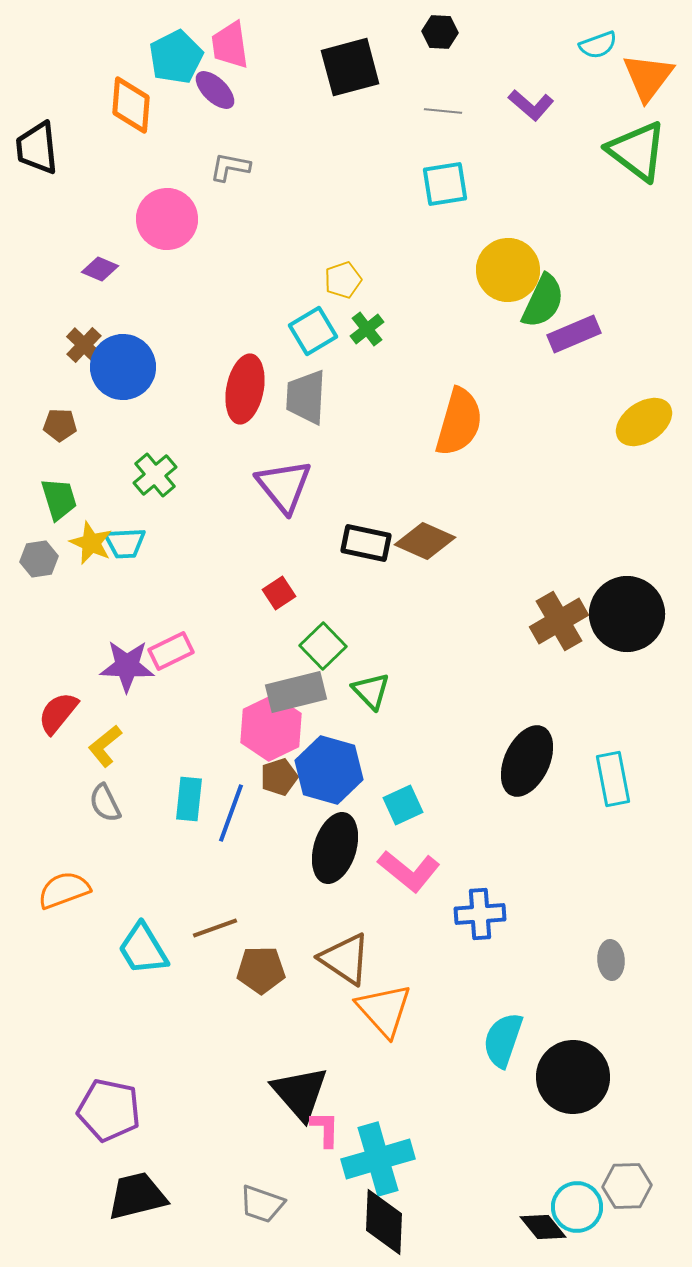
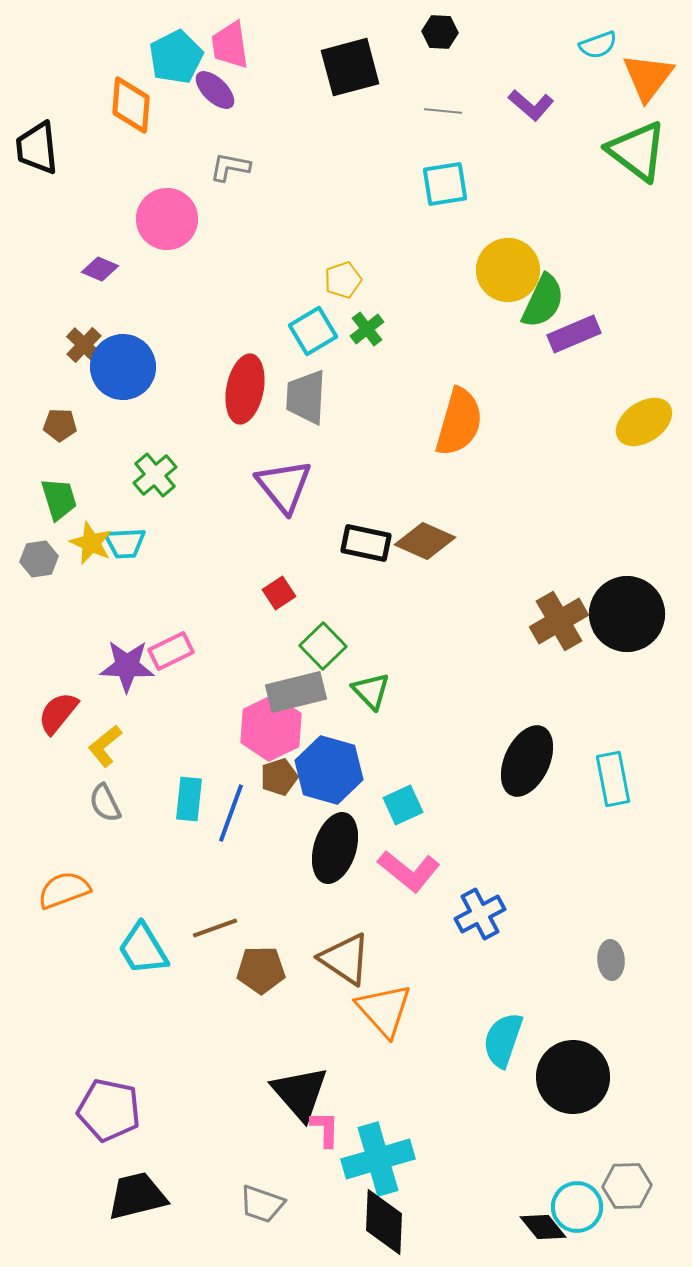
blue cross at (480, 914): rotated 24 degrees counterclockwise
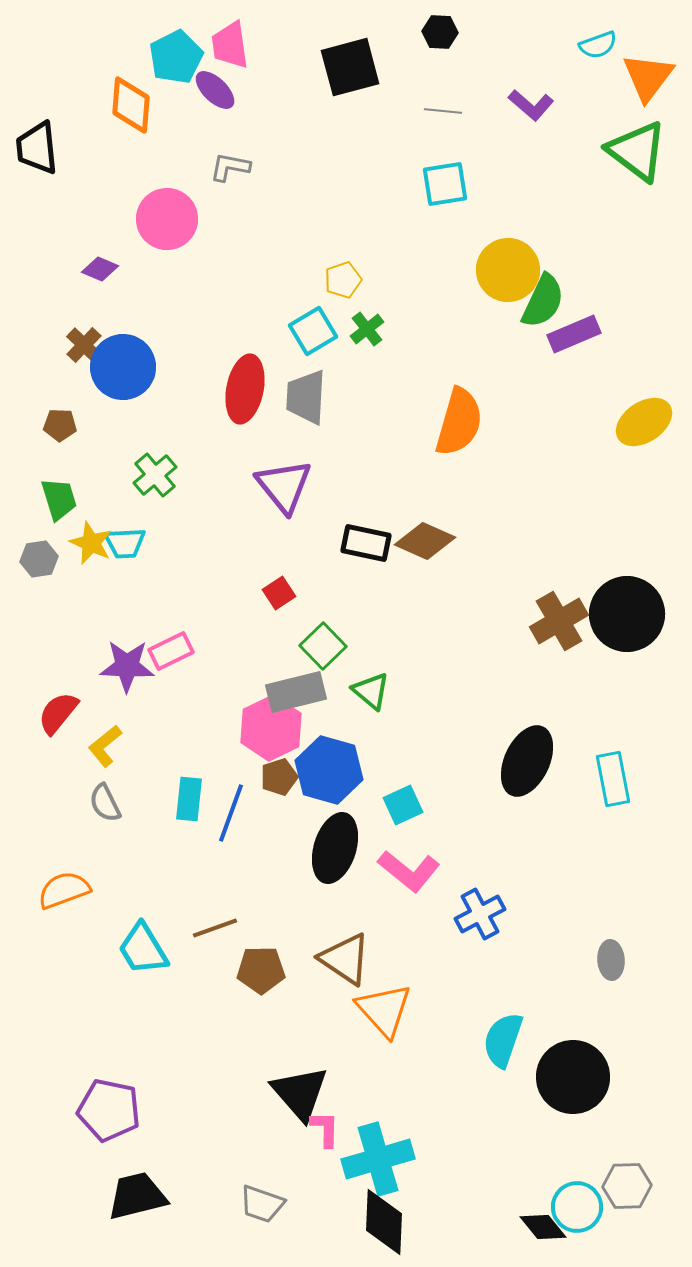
green triangle at (371, 691): rotated 6 degrees counterclockwise
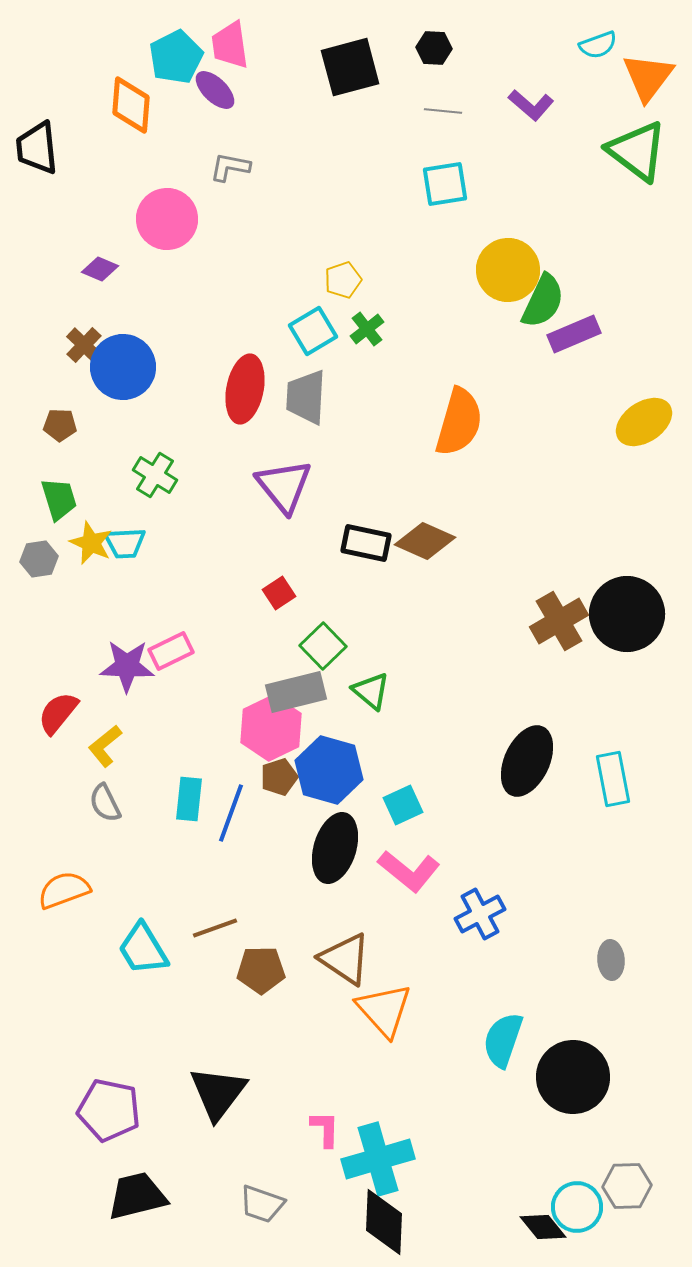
black hexagon at (440, 32): moved 6 px left, 16 px down
green cross at (155, 475): rotated 18 degrees counterclockwise
black triangle at (300, 1093): moved 82 px left; rotated 18 degrees clockwise
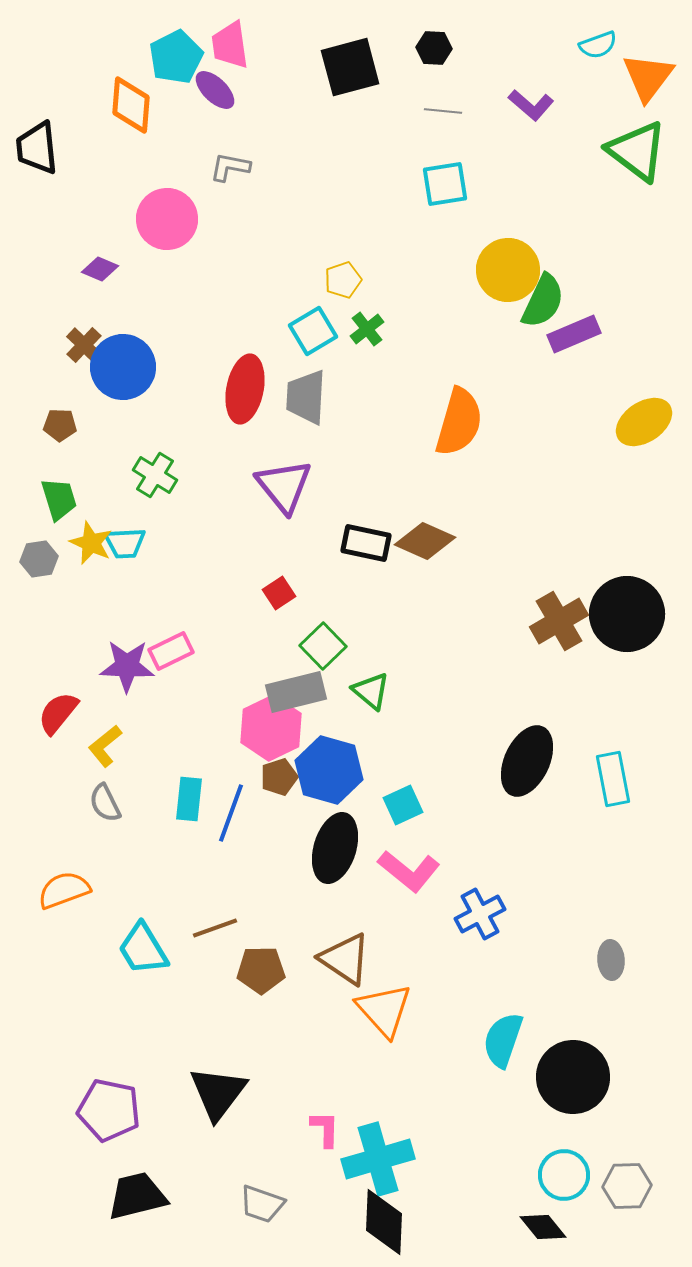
cyan circle at (577, 1207): moved 13 px left, 32 px up
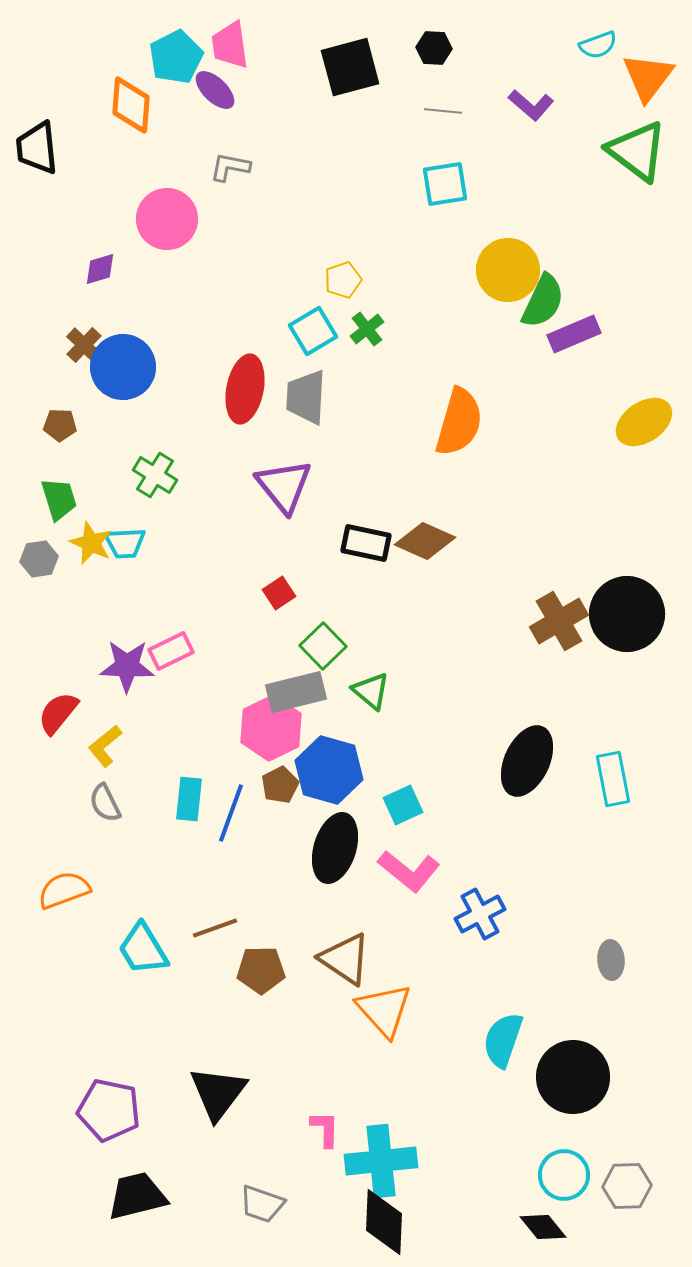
purple diamond at (100, 269): rotated 39 degrees counterclockwise
brown pentagon at (279, 777): moved 1 px right, 8 px down; rotated 9 degrees counterclockwise
cyan cross at (378, 1159): moved 3 px right, 2 px down; rotated 10 degrees clockwise
